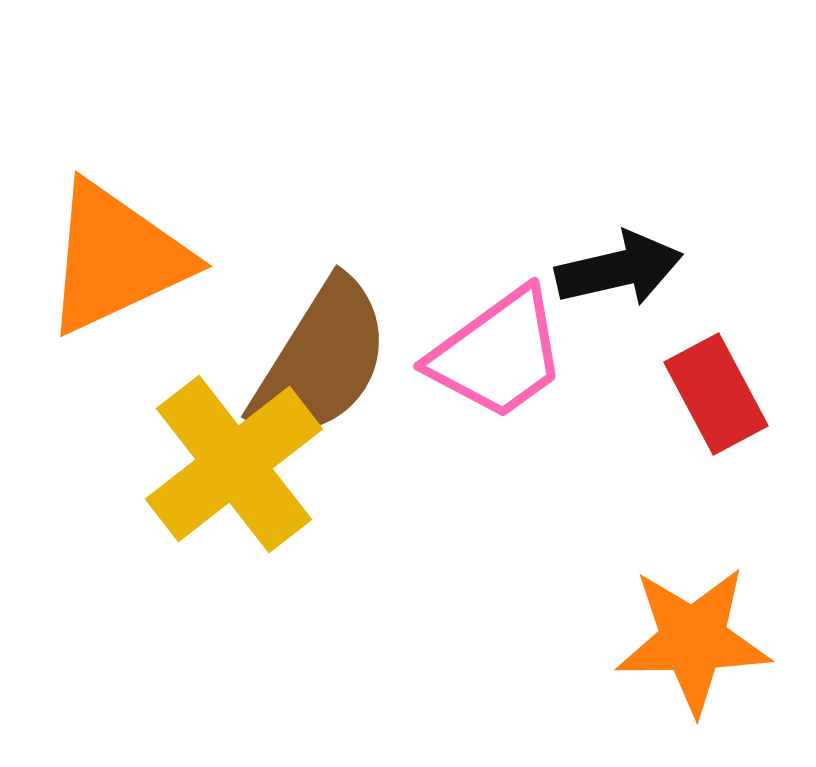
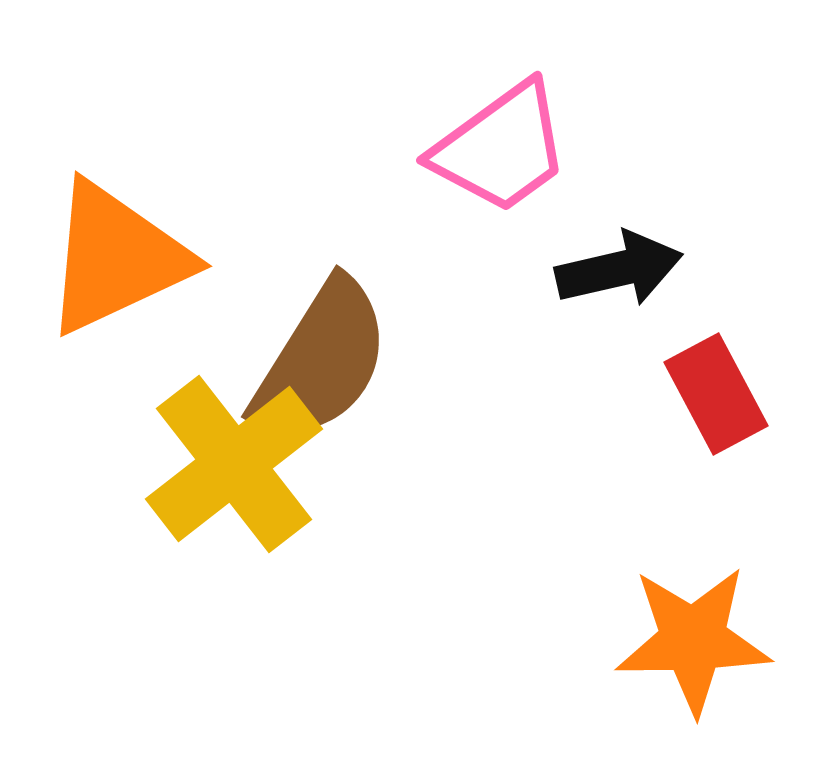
pink trapezoid: moved 3 px right, 206 px up
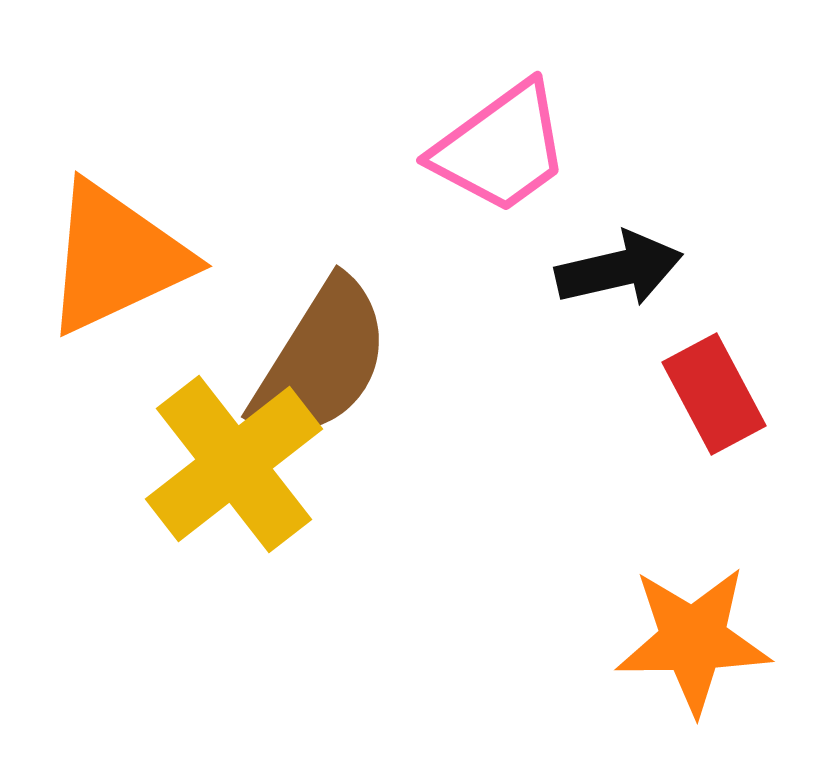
red rectangle: moved 2 px left
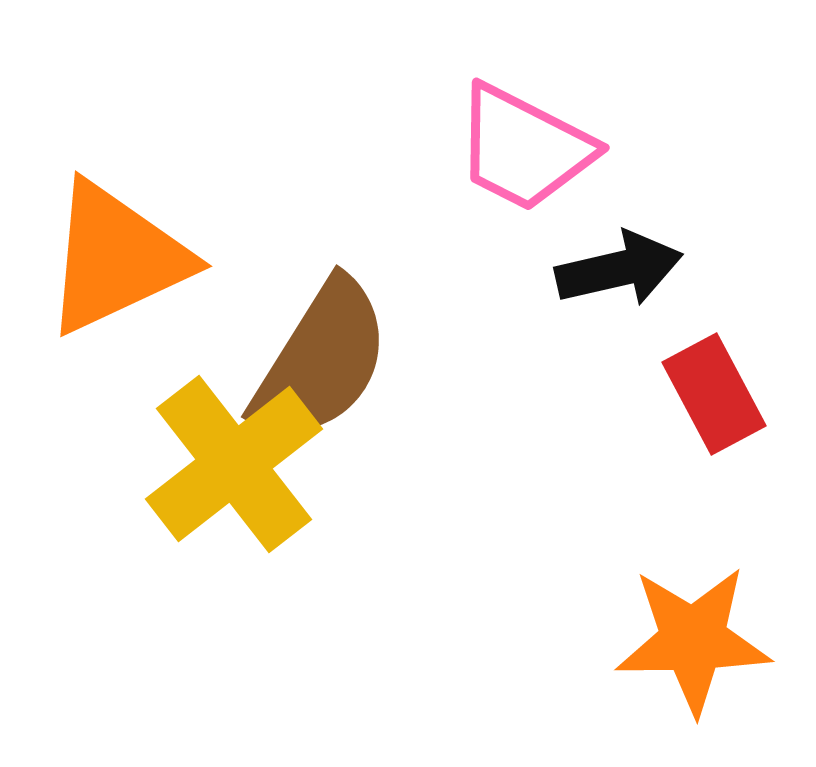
pink trapezoid: moved 23 px right; rotated 63 degrees clockwise
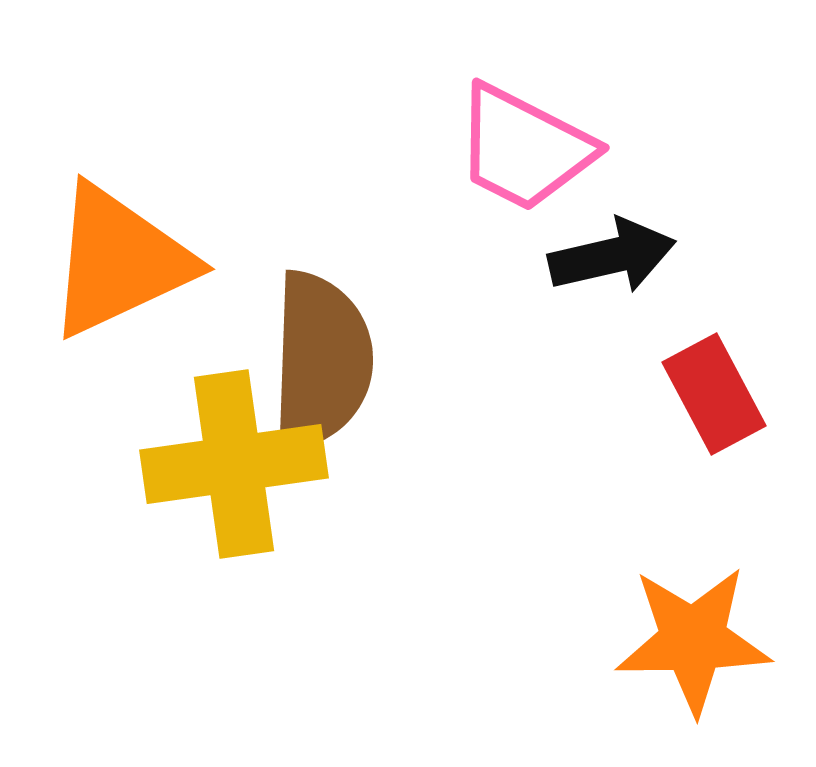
orange triangle: moved 3 px right, 3 px down
black arrow: moved 7 px left, 13 px up
brown semicircle: rotated 30 degrees counterclockwise
yellow cross: rotated 30 degrees clockwise
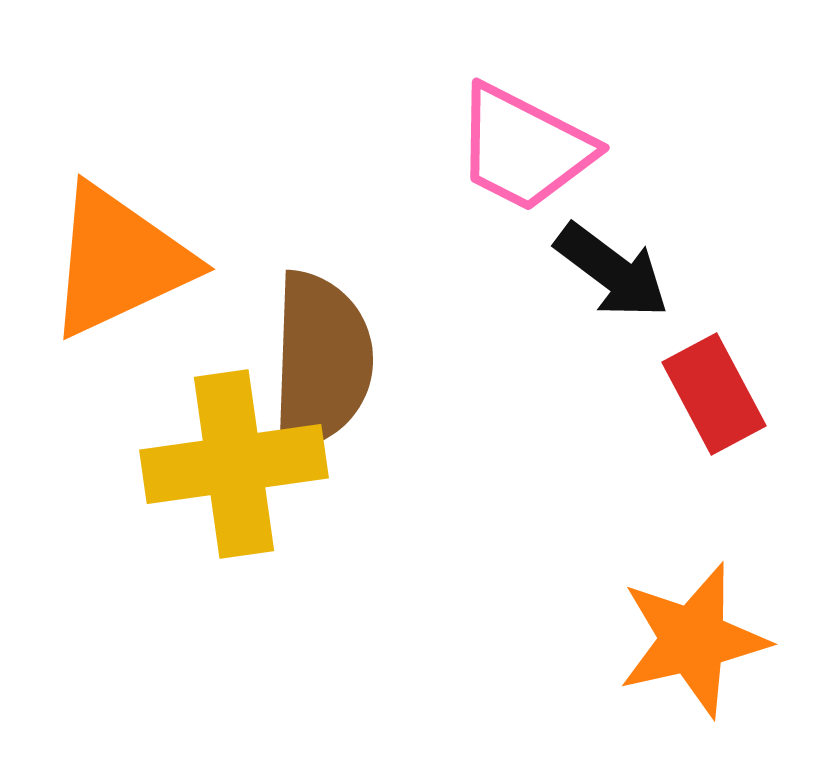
black arrow: moved 15 px down; rotated 50 degrees clockwise
orange star: rotated 12 degrees counterclockwise
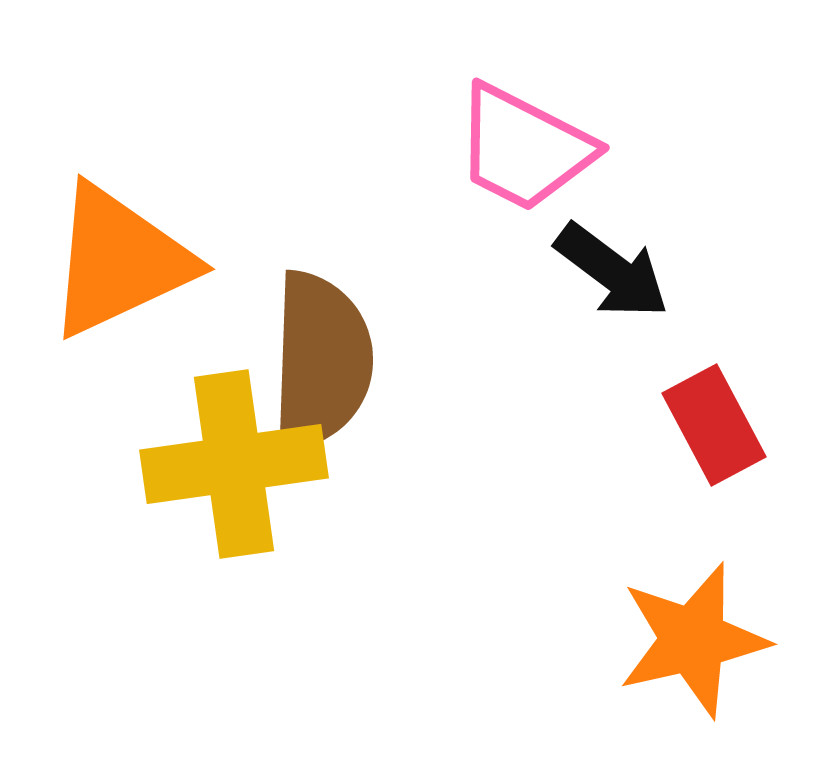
red rectangle: moved 31 px down
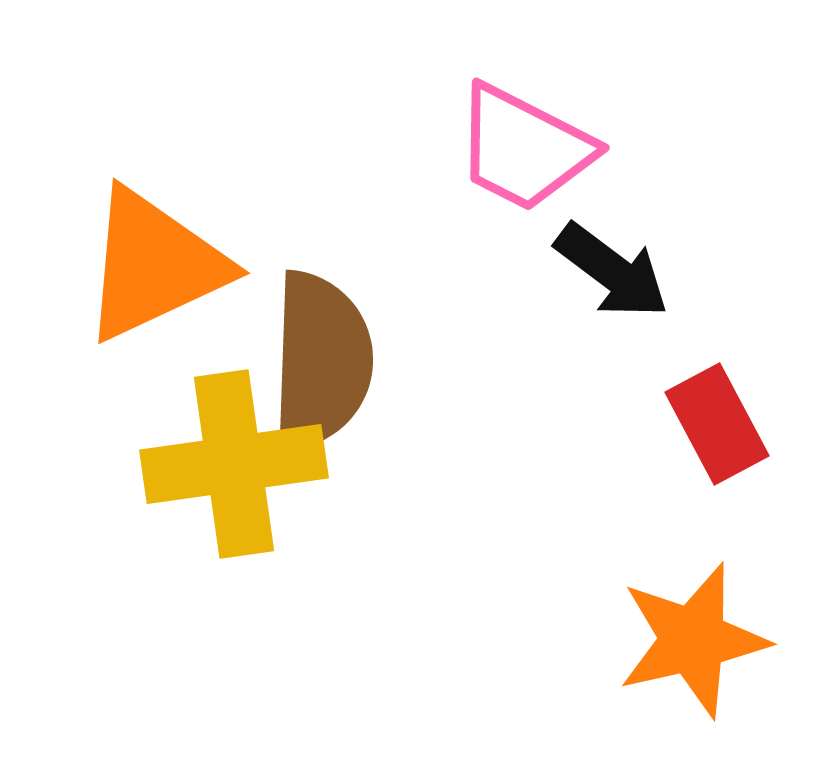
orange triangle: moved 35 px right, 4 px down
red rectangle: moved 3 px right, 1 px up
